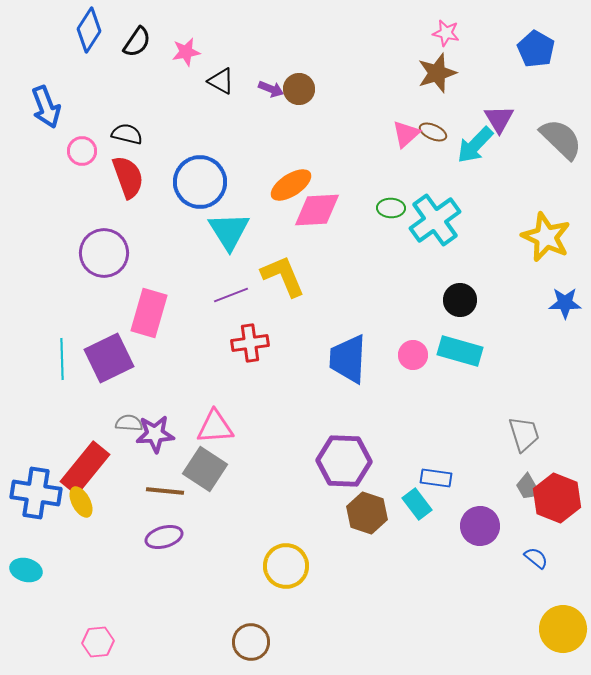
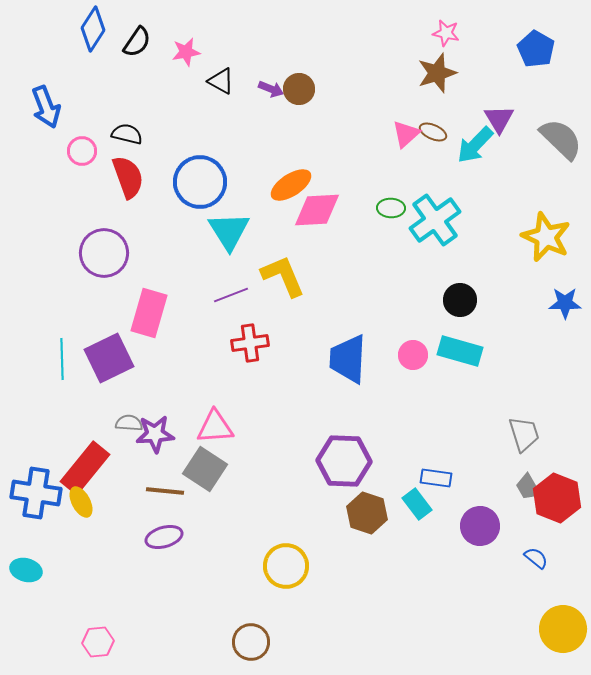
blue diamond at (89, 30): moved 4 px right, 1 px up
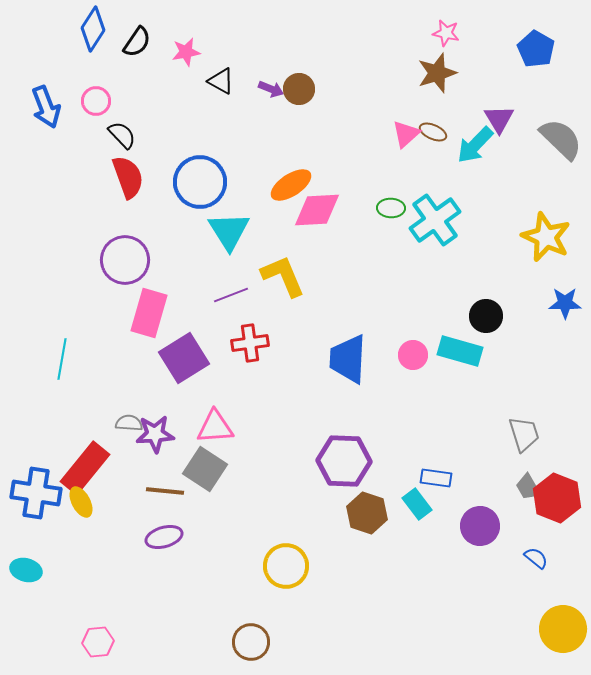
black semicircle at (127, 134): moved 5 px left, 1 px down; rotated 32 degrees clockwise
pink circle at (82, 151): moved 14 px right, 50 px up
purple circle at (104, 253): moved 21 px right, 7 px down
black circle at (460, 300): moved 26 px right, 16 px down
purple square at (109, 358): moved 75 px right; rotated 6 degrees counterclockwise
cyan line at (62, 359): rotated 12 degrees clockwise
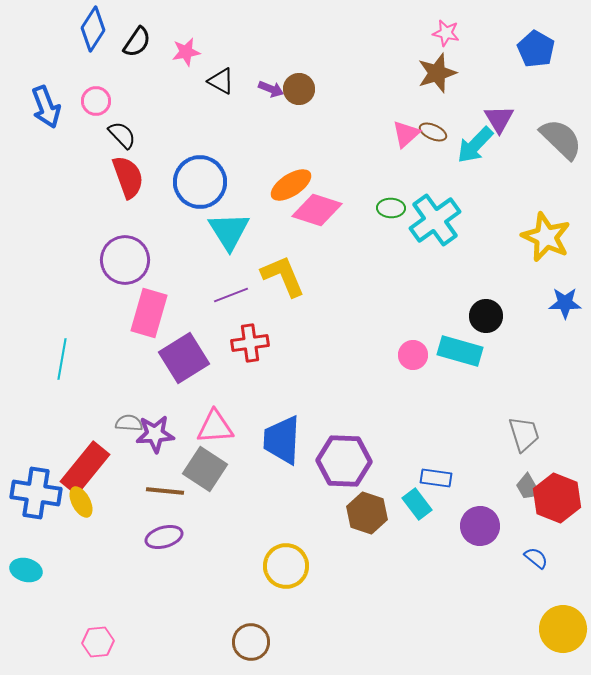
pink diamond at (317, 210): rotated 21 degrees clockwise
blue trapezoid at (348, 359): moved 66 px left, 81 px down
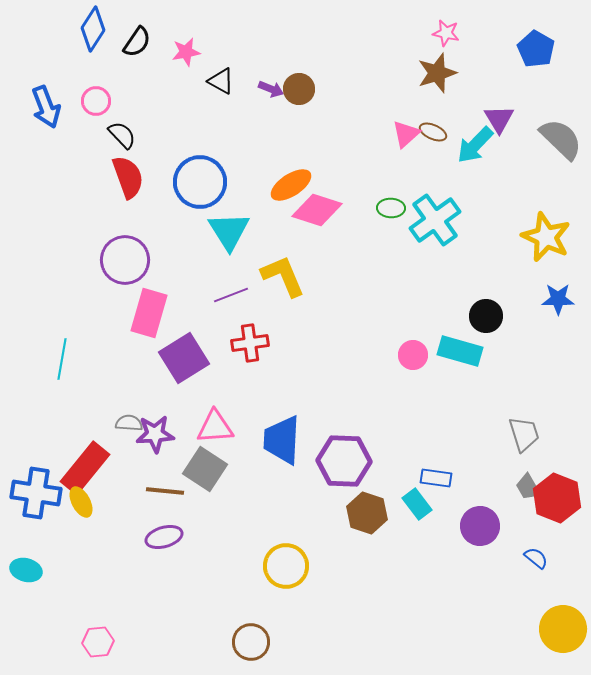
blue star at (565, 303): moved 7 px left, 4 px up
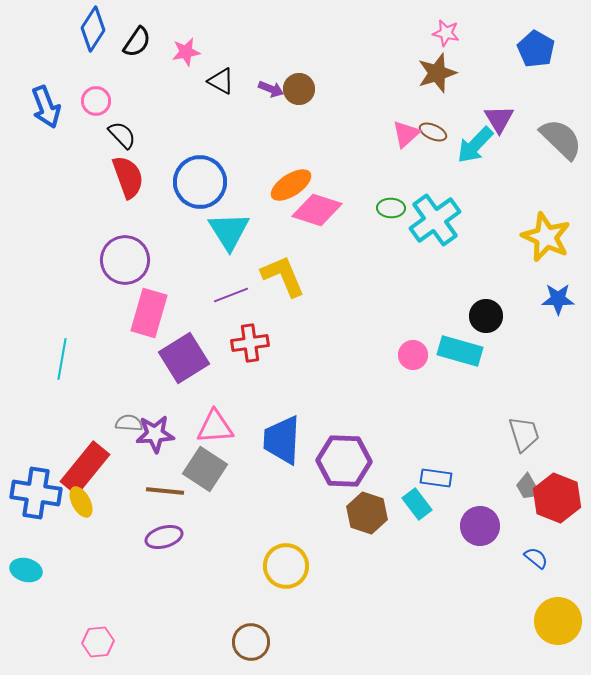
yellow circle at (563, 629): moved 5 px left, 8 px up
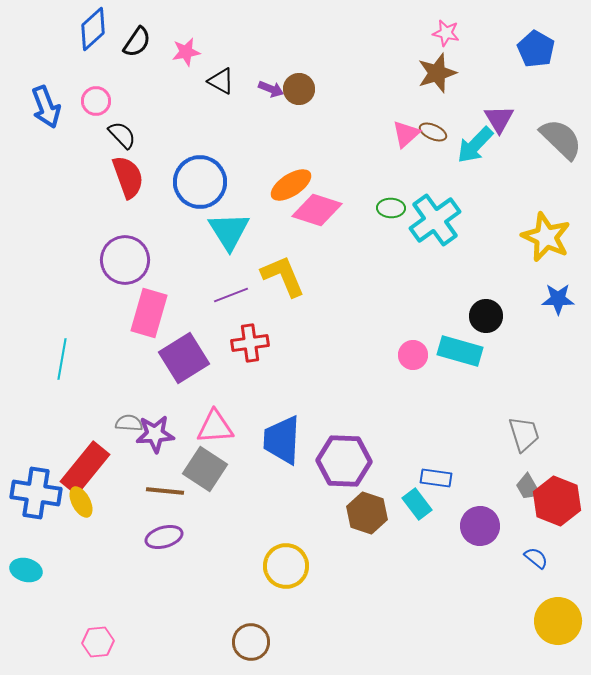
blue diamond at (93, 29): rotated 15 degrees clockwise
red hexagon at (557, 498): moved 3 px down
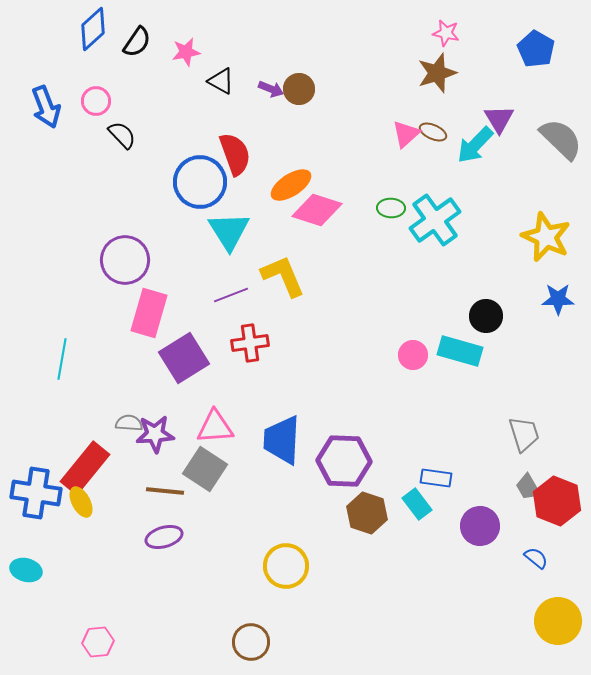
red semicircle at (128, 177): moved 107 px right, 23 px up
